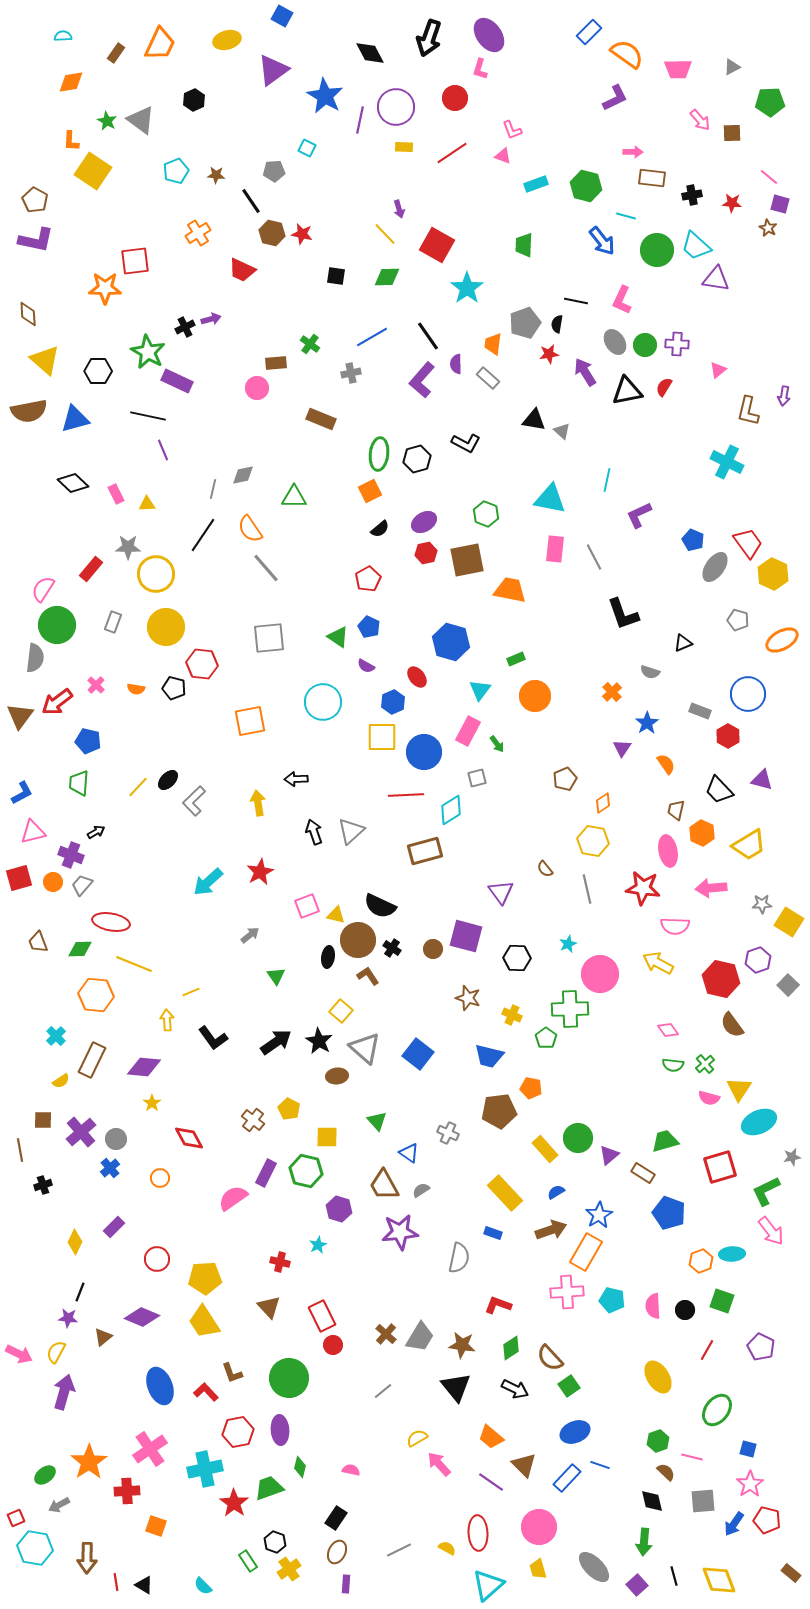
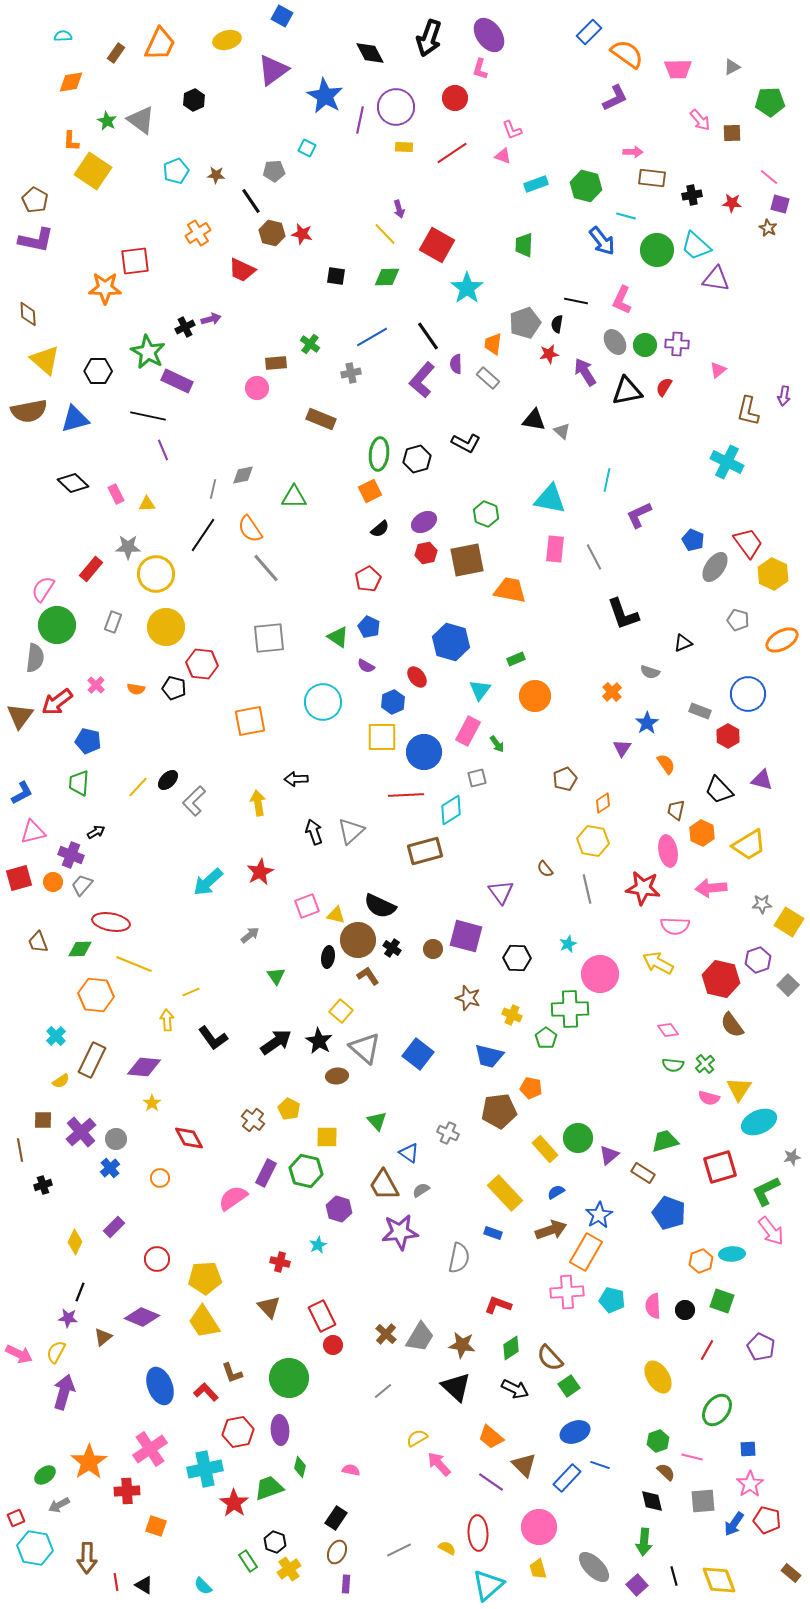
black triangle at (456, 1387): rotated 8 degrees counterclockwise
blue square at (748, 1449): rotated 18 degrees counterclockwise
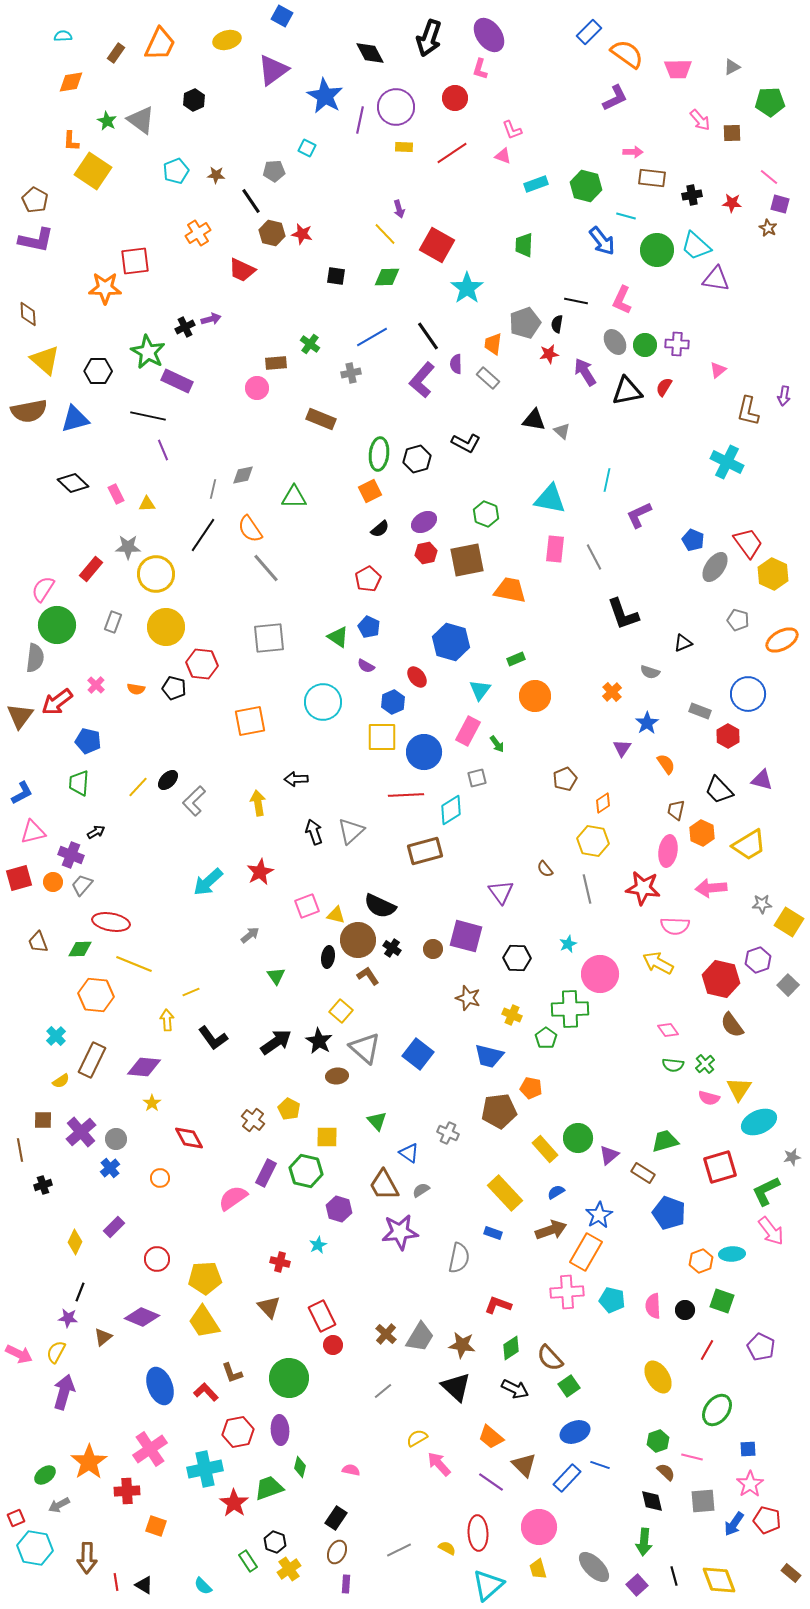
pink ellipse at (668, 851): rotated 20 degrees clockwise
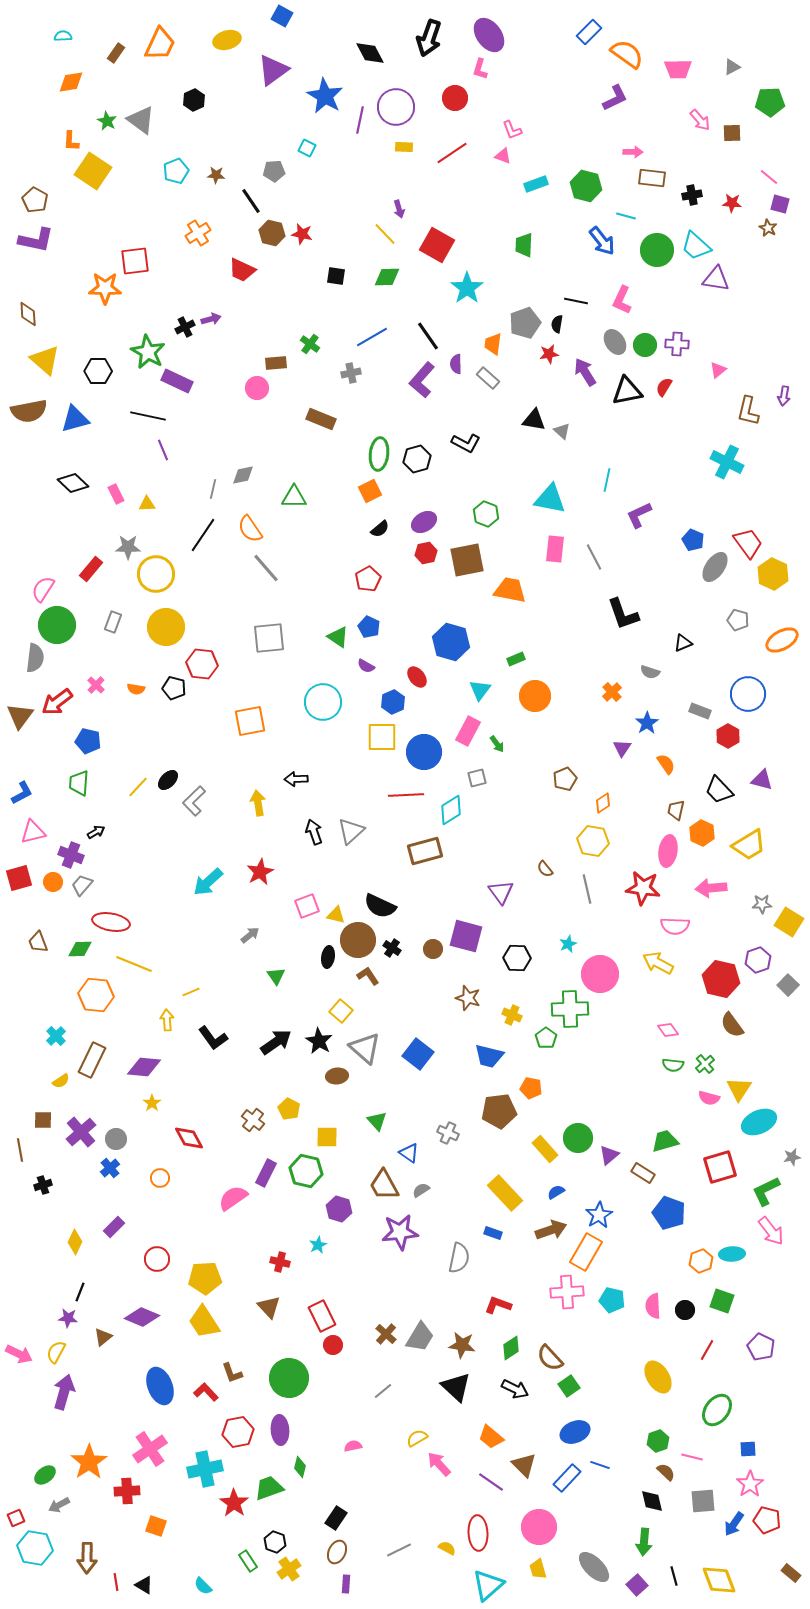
pink semicircle at (351, 1470): moved 2 px right, 24 px up; rotated 24 degrees counterclockwise
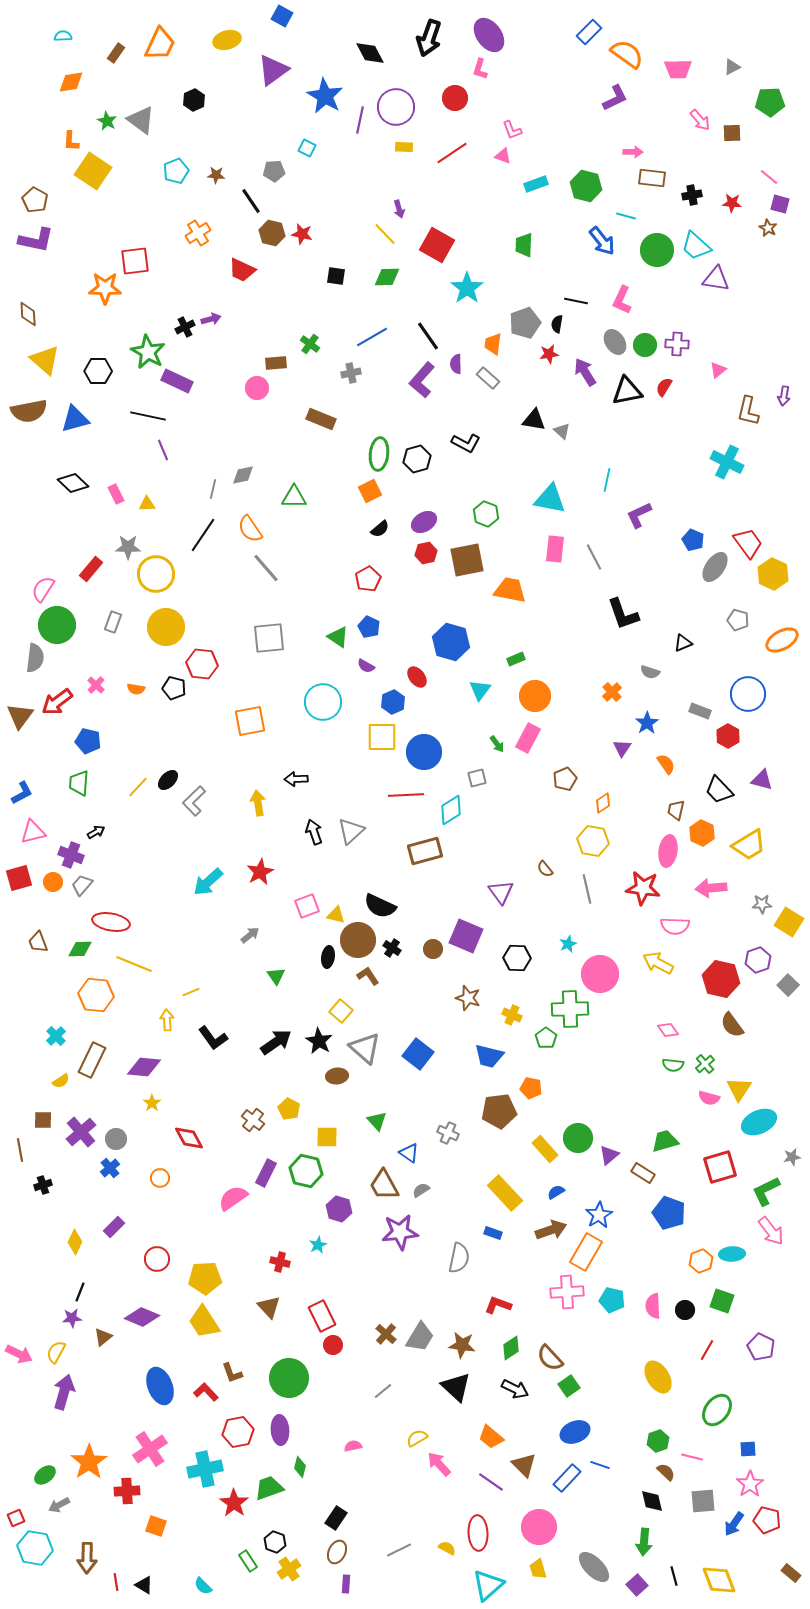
pink rectangle at (468, 731): moved 60 px right, 7 px down
purple square at (466, 936): rotated 8 degrees clockwise
purple star at (68, 1318): moved 4 px right; rotated 12 degrees counterclockwise
